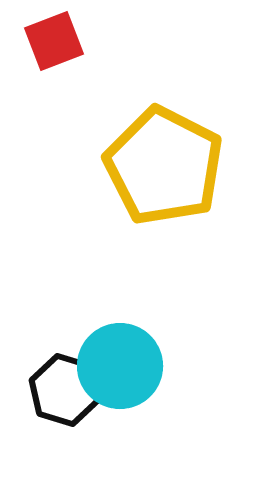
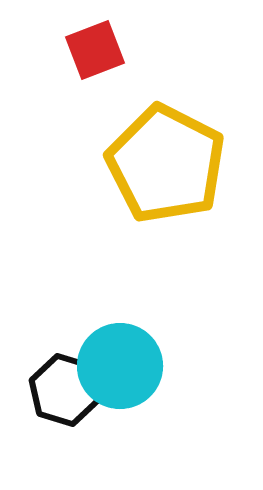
red square: moved 41 px right, 9 px down
yellow pentagon: moved 2 px right, 2 px up
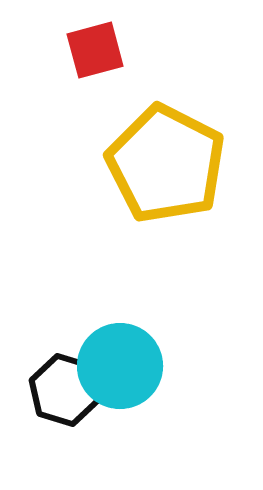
red square: rotated 6 degrees clockwise
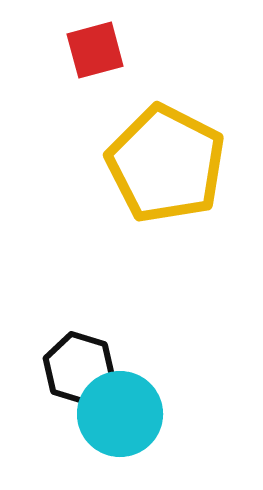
cyan circle: moved 48 px down
black hexagon: moved 14 px right, 22 px up
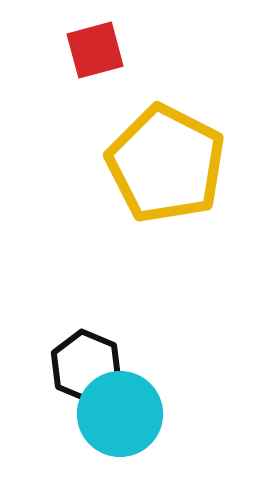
black hexagon: moved 7 px right, 2 px up; rotated 6 degrees clockwise
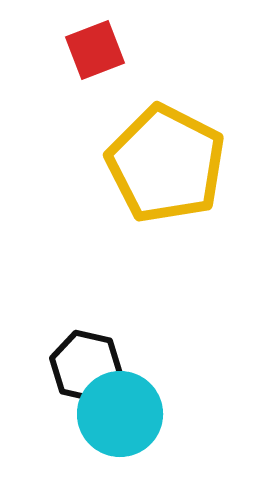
red square: rotated 6 degrees counterclockwise
black hexagon: rotated 10 degrees counterclockwise
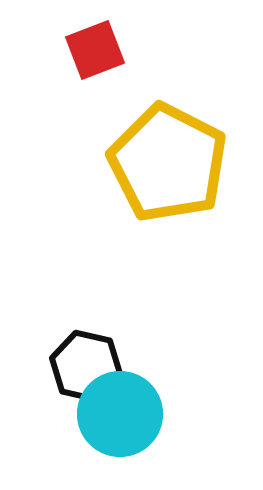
yellow pentagon: moved 2 px right, 1 px up
